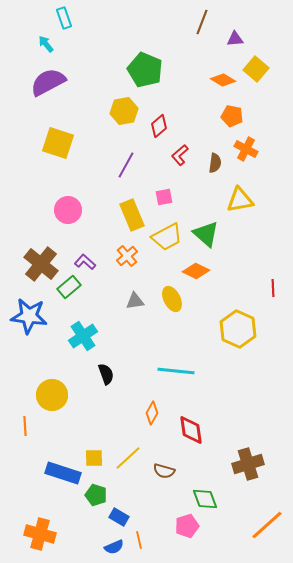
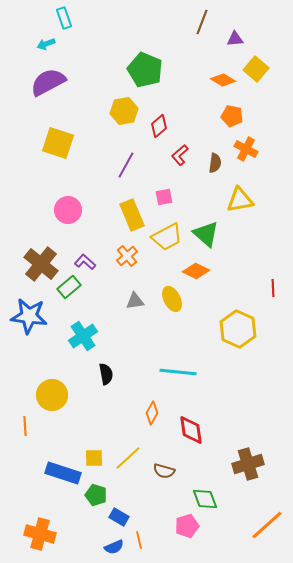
cyan arrow at (46, 44): rotated 72 degrees counterclockwise
cyan line at (176, 371): moved 2 px right, 1 px down
black semicircle at (106, 374): rotated 10 degrees clockwise
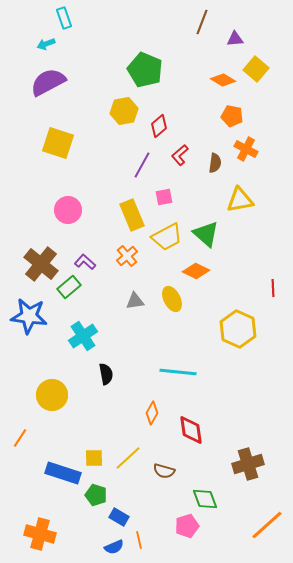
purple line at (126, 165): moved 16 px right
orange line at (25, 426): moved 5 px left, 12 px down; rotated 36 degrees clockwise
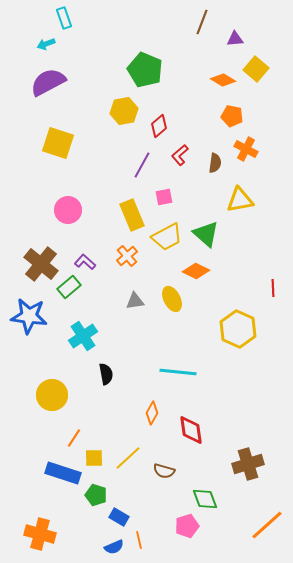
orange line at (20, 438): moved 54 px right
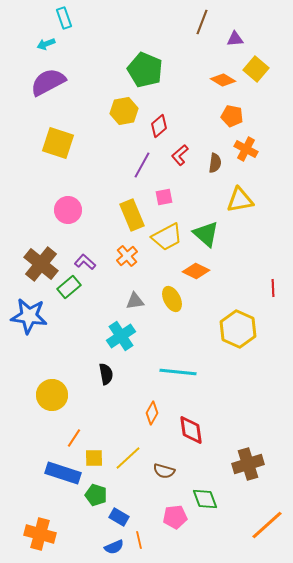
cyan cross at (83, 336): moved 38 px right
pink pentagon at (187, 526): moved 12 px left, 9 px up; rotated 10 degrees clockwise
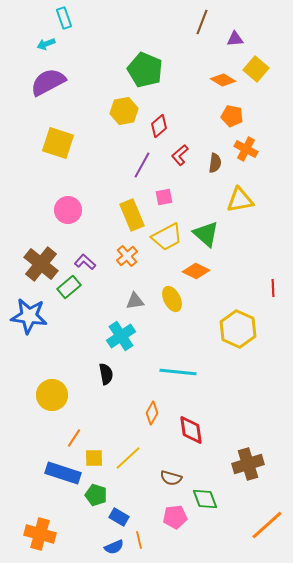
brown semicircle at (164, 471): moved 7 px right, 7 px down
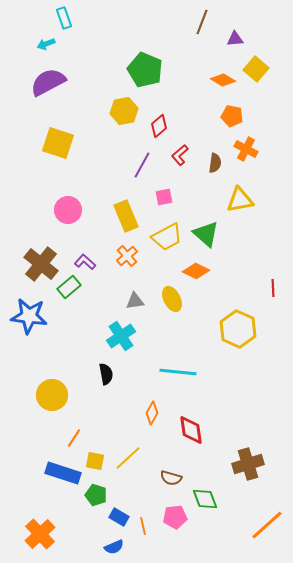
yellow rectangle at (132, 215): moved 6 px left, 1 px down
yellow square at (94, 458): moved 1 px right, 3 px down; rotated 12 degrees clockwise
orange cross at (40, 534): rotated 32 degrees clockwise
orange line at (139, 540): moved 4 px right, 14 px up
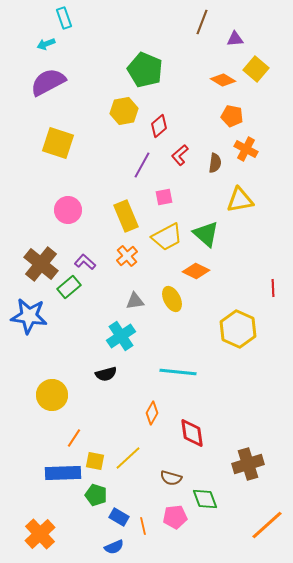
black semicircle at (106, 374): rotated 85 degrees clockwise
red diamond at (191, 430): moved 1 px right, 3 px down
blue rectangle at (63, 473): rotated 20 degrees counterclockwise
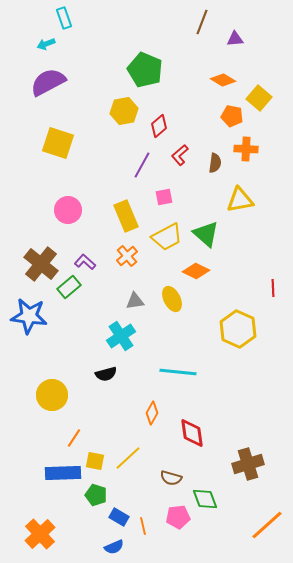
yellow square at (256, 69): moved 3 px right, 29 px down
orange cross at (246, 149): rotated 25 degrees counterclockwise
pink pentagon at (175, 517): moved 3 px right
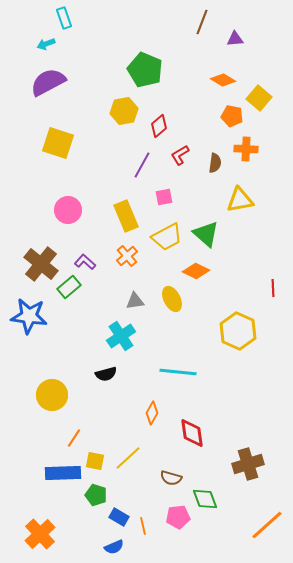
red L-shape at (180, 155): rotated 10 degrees clockwise
yellow hexagon at (238, 329): moved 2 px down
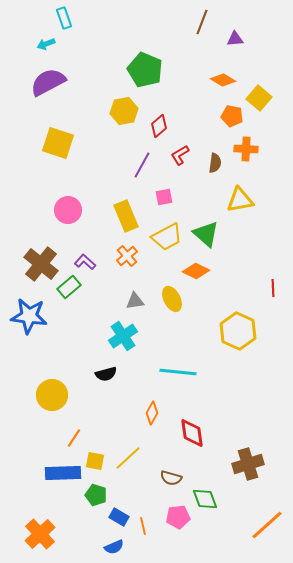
cyan cross at (121, 336): moved 2 px right
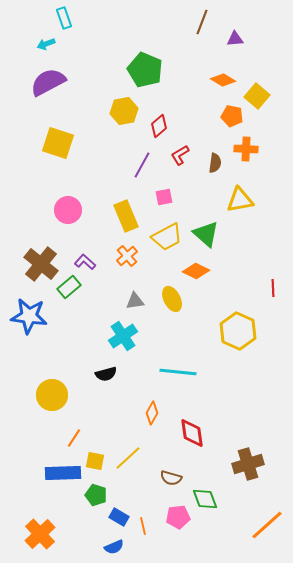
yellow square at (259, 98): moved 2 px left, 2 px up
